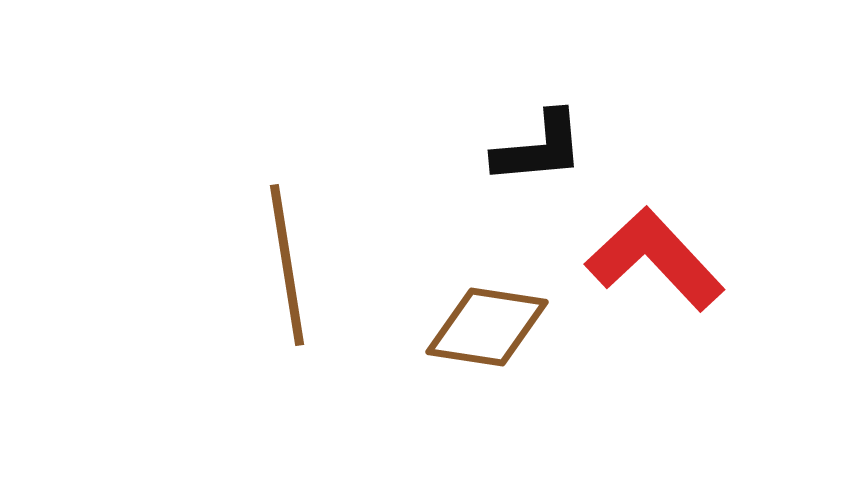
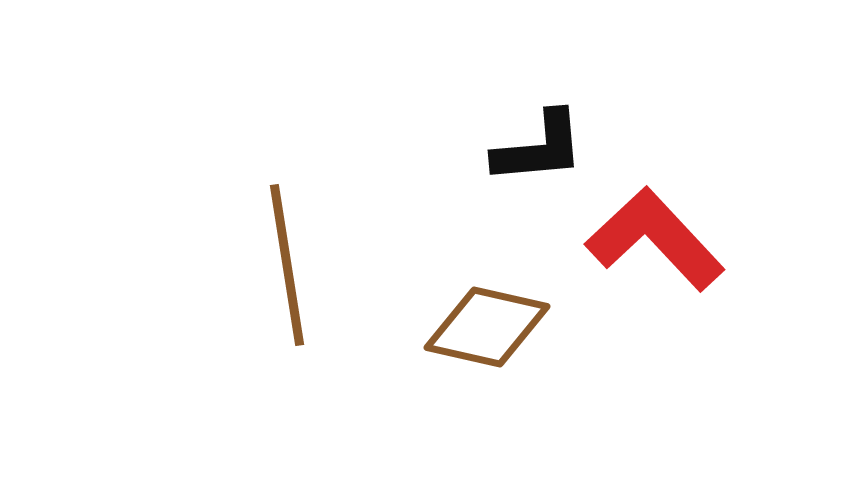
red L-shape: moved 20 px up
brown diamond: rotated 4 degrees clockwise
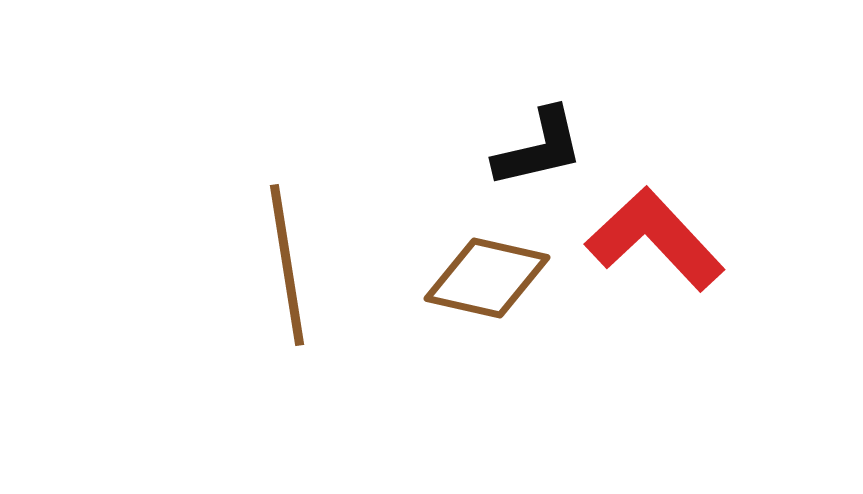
black L-shape: rotated 8 degrees counterclockwise
brown diamond: moved 49 px up
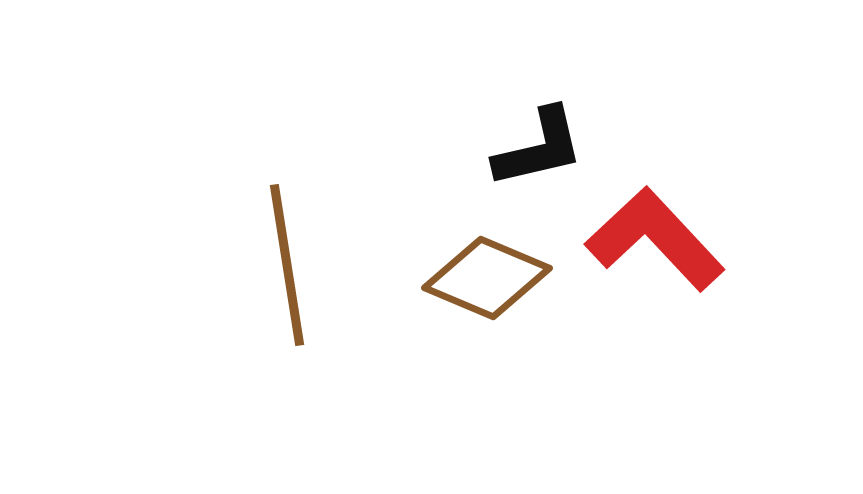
brown diamond: rotated 10 degrees clockwise
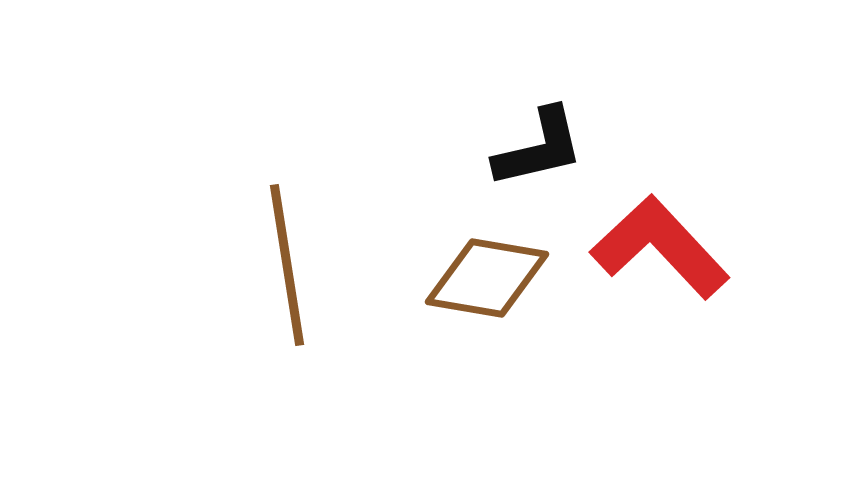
red L-shape: moved 5 px right, 8 px down
brown diamond: rotated 13 degrees counterclockwise
